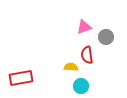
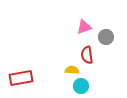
yellow semicircle: moved 1 px right, 3 px down
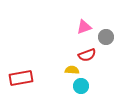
red semicircle: rotated 102 degrees counterclockwise
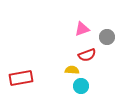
pink triangle: moved 2 px left, 2 px down
gray circle: moved 1 px right
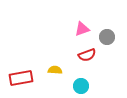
yellow semicircle: moved 17 px left
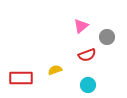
pink triangle: moved 1 px left, 3 px up; rotated 21 degrees counterclockwise
yellow semicircle: rotated 24 degrees counterclockwise
red rectangle: rotated 10 degrees clockwise
cyan circle: moved 7 px right, 1 px up
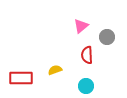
red semicircle: rotated 108 degrees clockwise
cyan circle: moved 2 px left, 1 px down
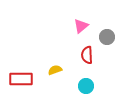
red rectangle: moved 1 px down
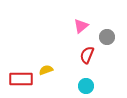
red semicircle: rotated 24 degrees clockwise
yellow semicircle: moved 9 px left
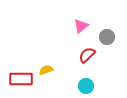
red semicircle: rotated 24 degrees clockwise
